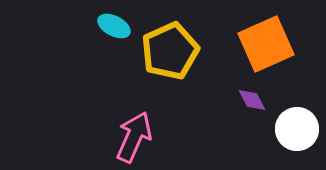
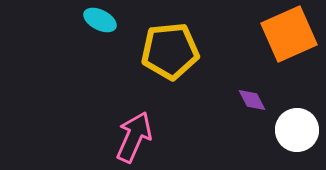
cyan ellipse: moved 14 px left, 6 px up
orange square: moved 23 px right, 10 px up
yellow pentagon: rotated 18 degrees clockwise
white circle: moved 1 px down
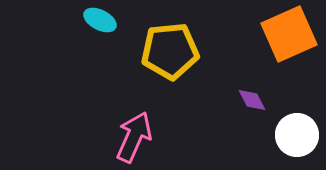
white circle: moved 5 px down
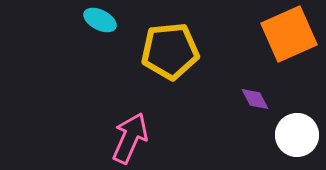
purple diamond: moved 3 px right, 1 px up
pink arrow: moved 4 px left, 1 px down
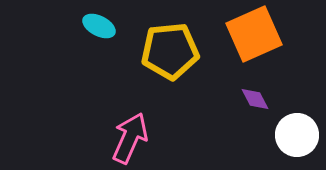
cyan ellipse: moved 1 px left, 6 px down
orange square: moved 35 px left
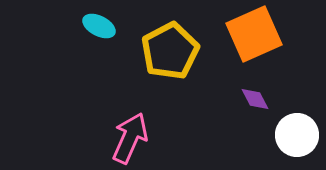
yellow pentagon: rotated 22 degrees counterclockwise
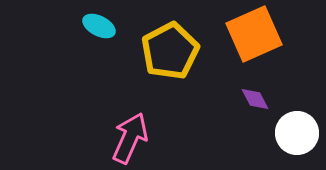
white circle: moved 2 px up
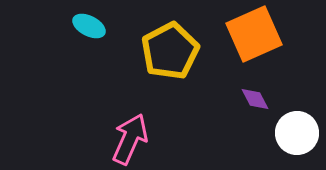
cyan ellipse: moved 10 px left
pink arrow: moved 1 px down
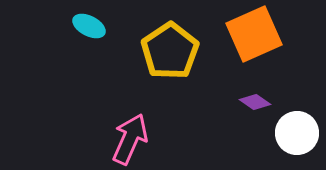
yellow pentagon: rotated 6 degrees counterclockwise
purple diamond: moved 3 px down; rotated 28 degrees counterclockwise
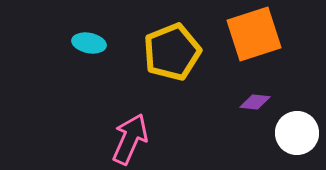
cyan ellipse: moved 17 px down; rotated 16 degrees counterclockwise
orange square: rotated 6 degrees clockwise
yellow pentagon: moved 2 px right, 1 px down; rotated 12 degrees clockwise
purple diamond: rotated 28 degrees counterclockwise
